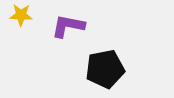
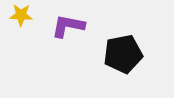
black pentagon: moved 18 px right, 15 px up
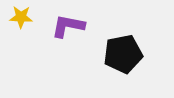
yellow star: moved 2 px down
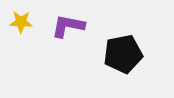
yellow star: moved 5 px down
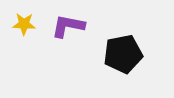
yellow star: moved 3 px right, 2 px down
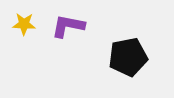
black pentagon: moved 5 px right, 3 px down
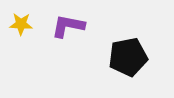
yellow star: moved 3 px left
